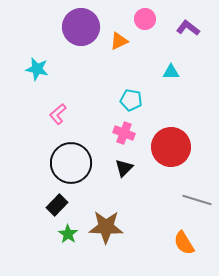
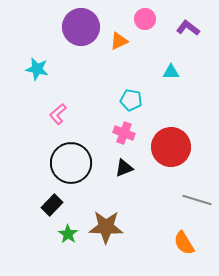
black triangle: rotated 24 degrees clockwise
black rectangle: moved 5 px left
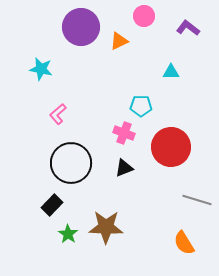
pink circle: moved 1 px left, 3 px up
cyan star: moved 4 px right
cyan pentagon: moved 10 px right, 6 px down; rotated 10 degrees counterclockwise
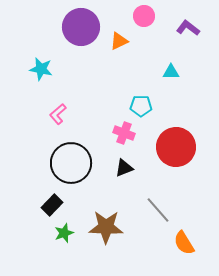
red circle: moved 5 px right
gray line: moved 39 px left, 10 px down; rotated 32 degrees clockwise
green star: moved 4 px left, 1 px up; rotated 18 degrees clockwise
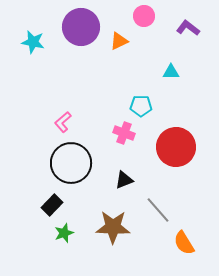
cyan star: moved 8 px left, 27 px up
pink L-shape: moved 5 px right, 8 px down
black triangle: moved 12 px down
brown star: moved 7 px right
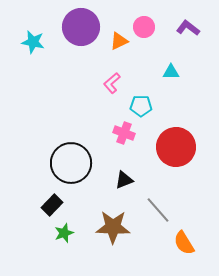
pink circle: moved 11 px down
pink L-shape: moved 49 px right, 39 px up
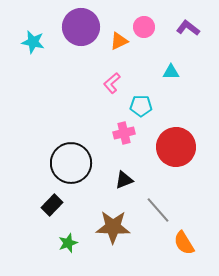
pink cross: rotated 35 degrees counterclockwise
green star: moved 4 px right, 10 px down
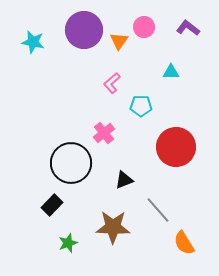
purple circle: moved 3 px right, 3 px down
orange triangle: rotated 30 degrees counterclockwise
pink cross: moved 20 px left; rotated 25 degrees counterclockwise
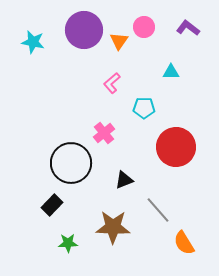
cyan pentagon: moved 3 px right, 2 px down
green star: rotated 18 degrees clockwise
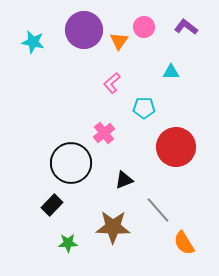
purple L-shape: moved 2 px left, 1 px up
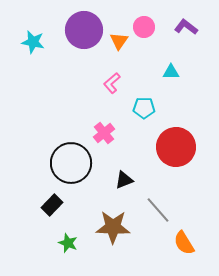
green star: rotated 24 degrees clockwise
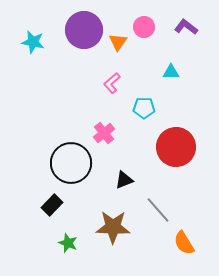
orange triangle: moved 1 px left, 1 px down
